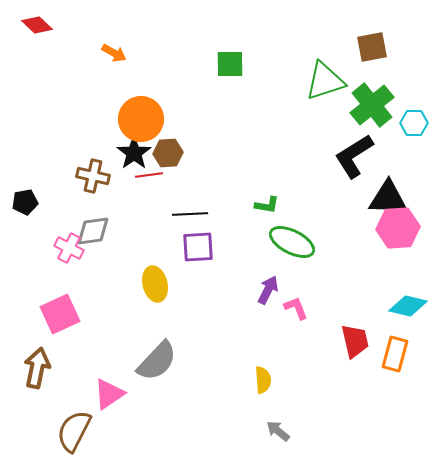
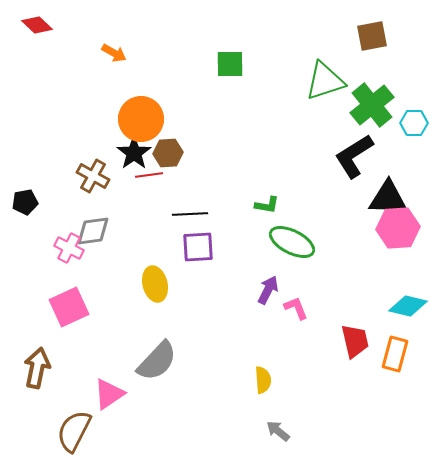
brown square: moved 11 px up
brown cross: rotated 16 degrees clockwise
pink square: moved 9 px right, 7 px up
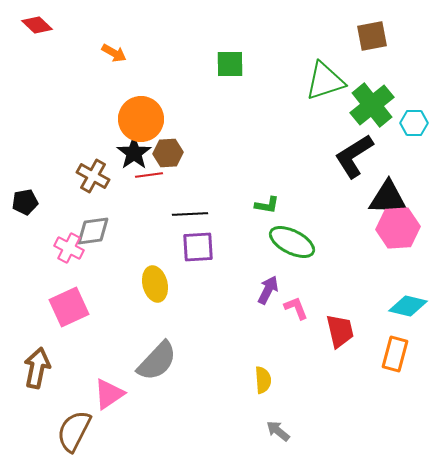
red trapezoid: moved 15 px left, 10 px up
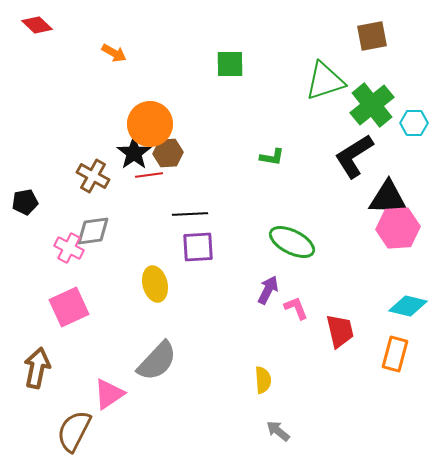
orange circle: moved 9 px right, 5 px down
green L-shape: moved 5 px right, 48 px up
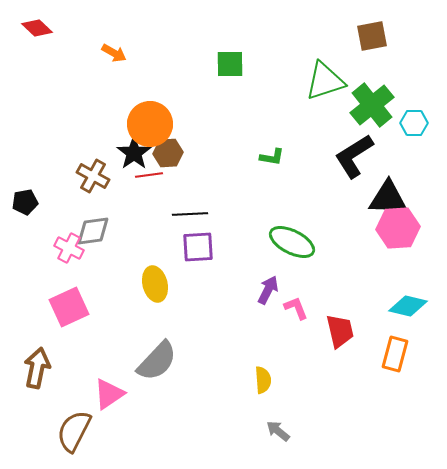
red diamond: moved 3 px down
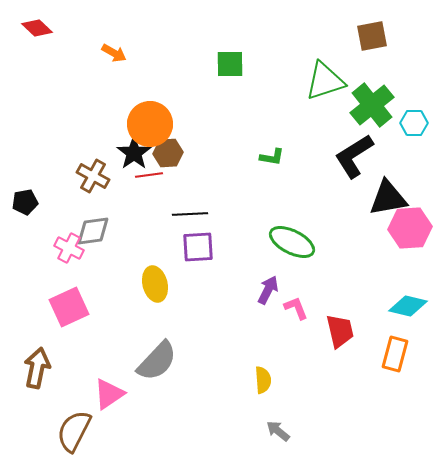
black triangle: rotated 12 degrees counterclockwise
pink hexagon: moved 12 px right
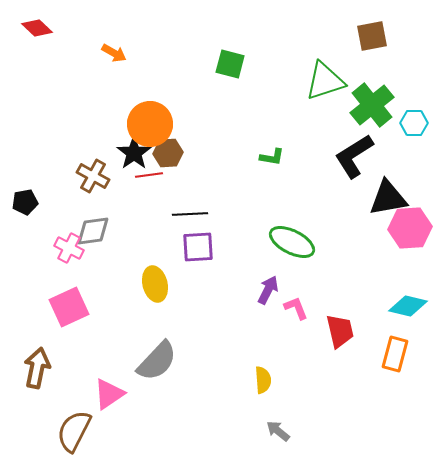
green square: rotated 16 degrees clockwise
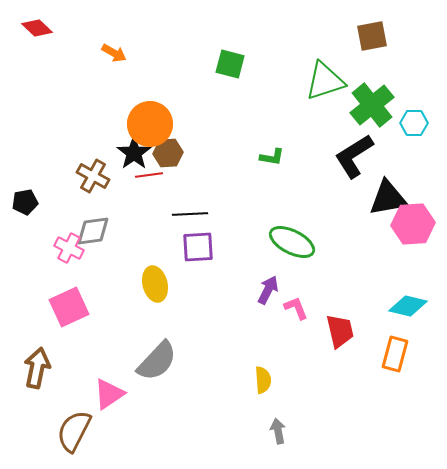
pink hexagon: moved 3 px right, 4 px up
gray arrow: rotated 40 degrees clockwise
